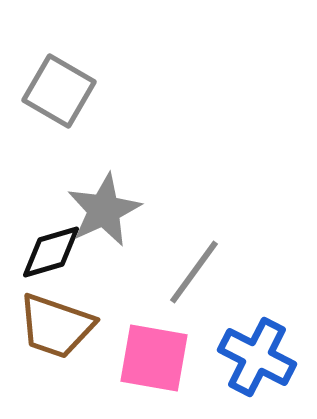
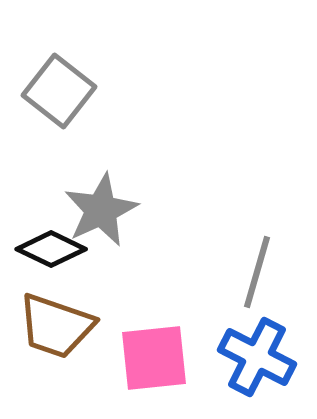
gray square: rotated 8 degrees clockwise
gray star: moved 3 px left
black diamond: moved 3 px up; rotated 42 degrees clockwise
gray line: moved 63 px right; rotated 20 degrees counterclockwise
pink square: rotated 16 degrees counterclockwise
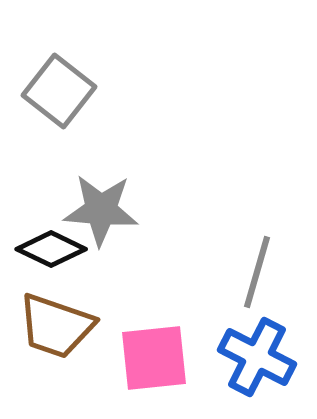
gray star: rotated 30 degrees clockwise
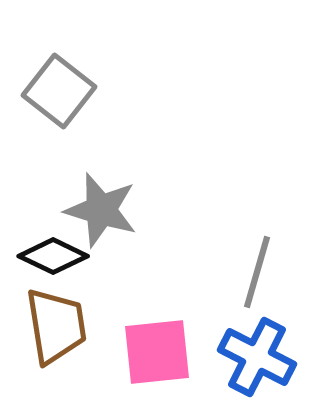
gray star: rotated 12 degrees clockwise
black diamond: moved 2 px right, 7 px down
brown trapezoid: rotated 118 degrees counterclockwise
pink square: moved 3 px right, 6 px up
